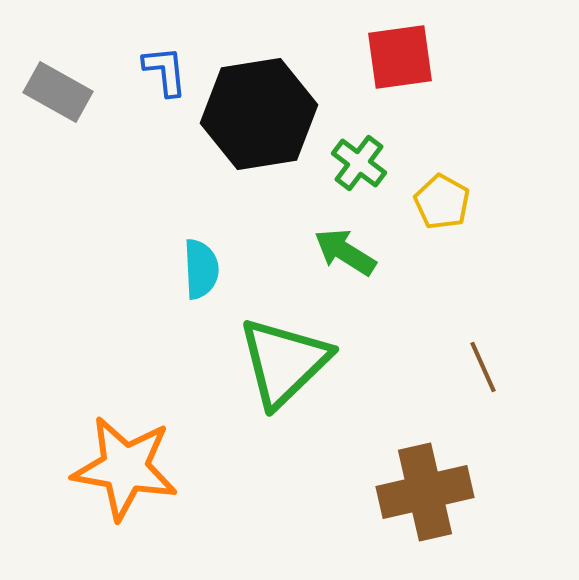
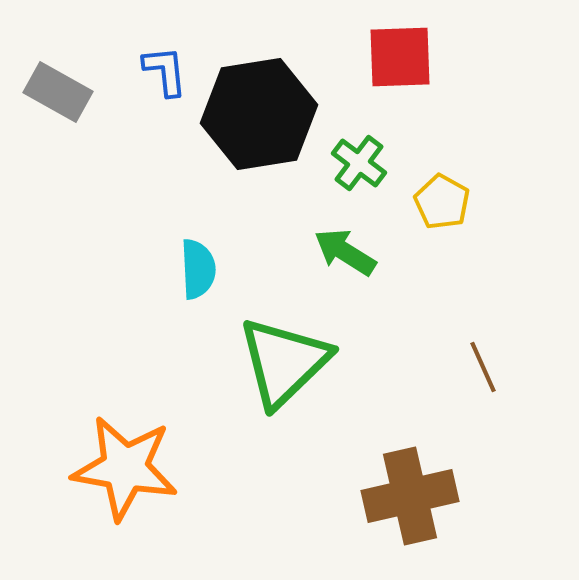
red square: rotated 6 degrees clockwise
cyan semicircle: moved 3 px left
brown cross: moved 15 px left, 4 px down
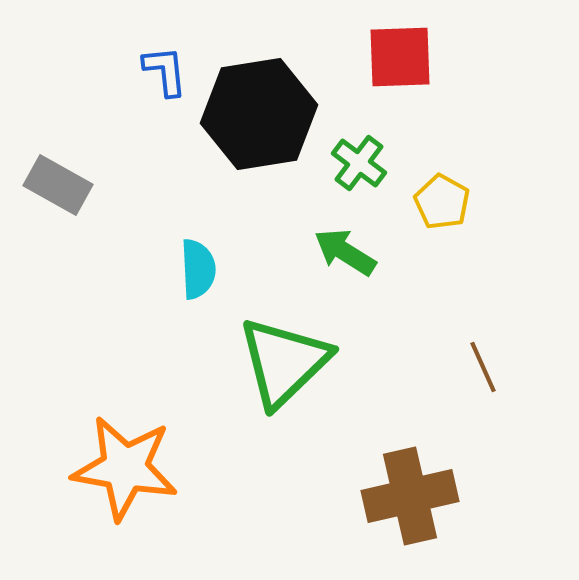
gray rectangle: moved 93 px down
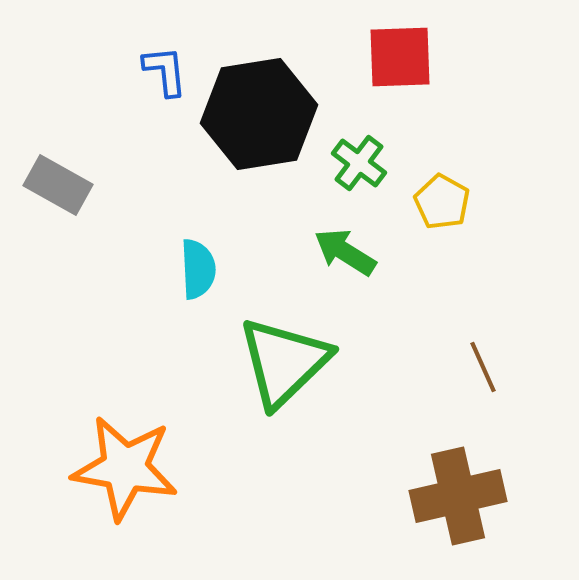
brown cross: moved 48 px right
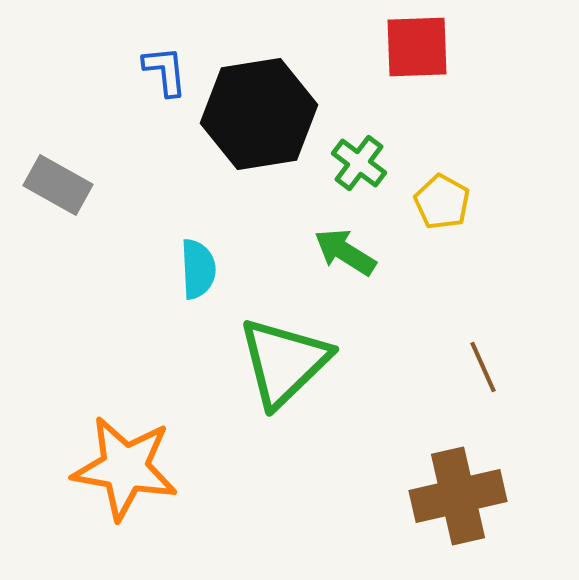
red square: moved 17 px right, 10 px up
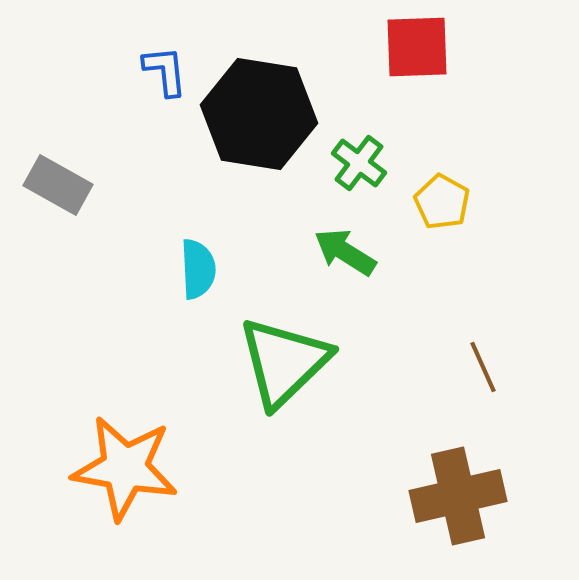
black hexagon: rotated 18 degrees clockwise
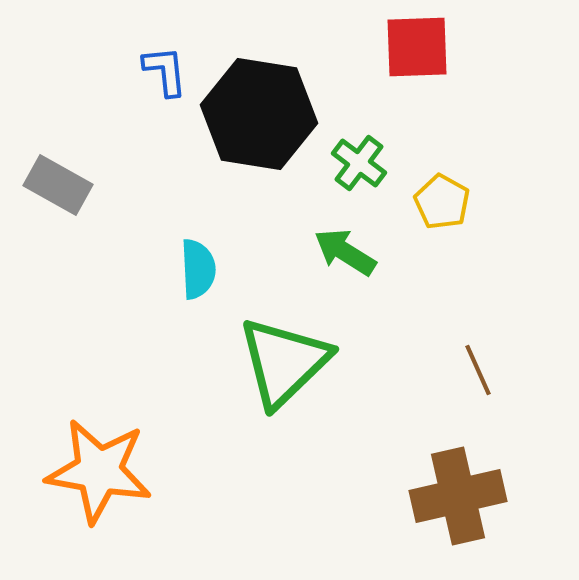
brown line: moved 5 px left, 3 px down
orange star: moved 26 px left, 3 px down
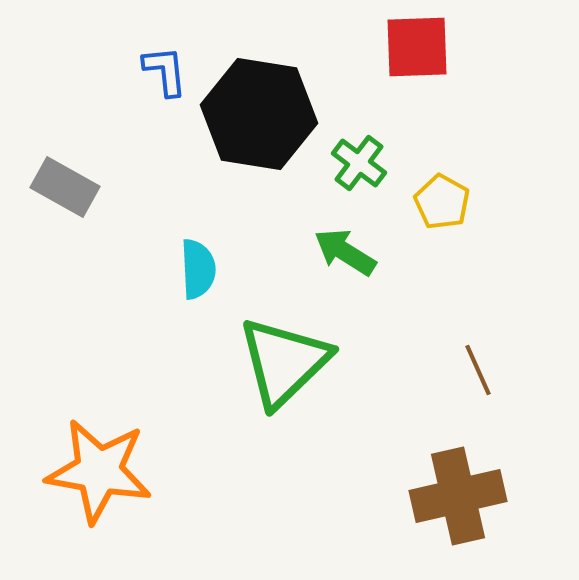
gray rectangle: moved 7 px right, 2 px down
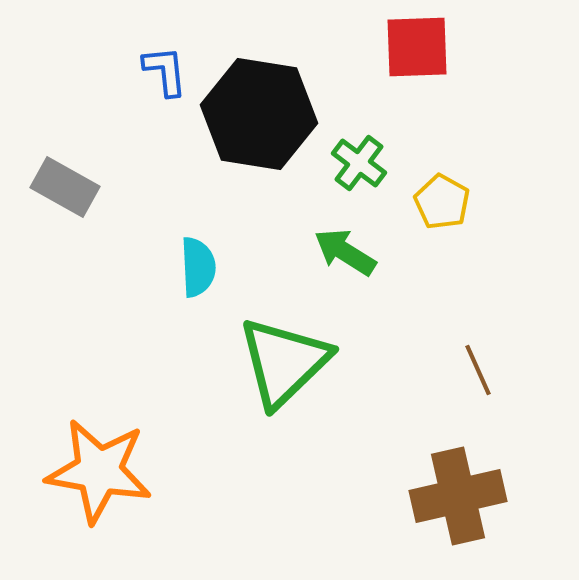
cyan semicircle: moved 2 px up
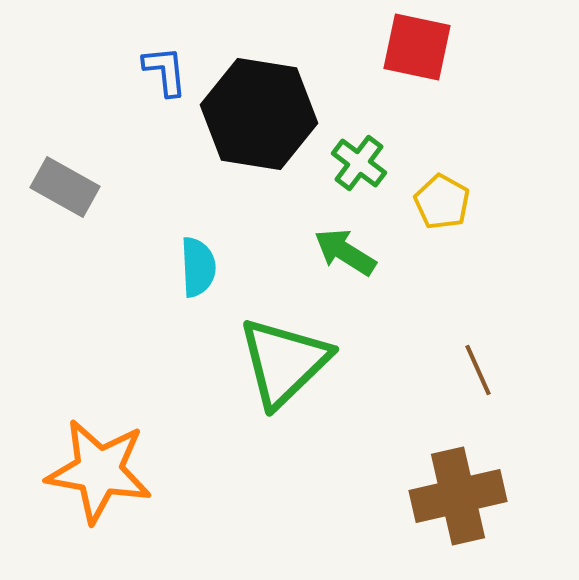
red square: rotated 14 degrees clockwise
